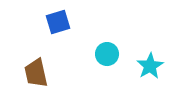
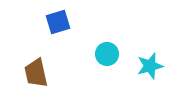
cyan star: rotated 16 degrees clockwise
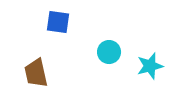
blue square: rotated 25 degrees clockwise
cyan circle: moved 2 px right, 2 px up
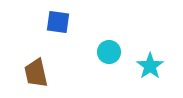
cyan star: rotated 20 degrees counterclockwise
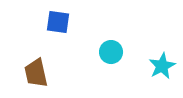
cyan circle: moved 2 px right
cyan star: moved 12 px right; rotated 8 degrees clockwise
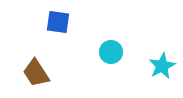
brown trapezoid: rotated 20 degrees counterclockwise
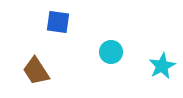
brown trapezoid: moved 2 px up
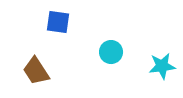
cyan star: rotated 20 degrees clockwise
